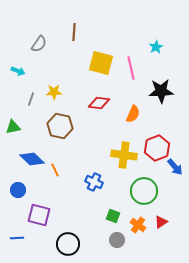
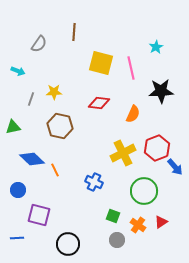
yellow cross: moved 1 px left, 2 px up; rotated 35 degrees counterclockwise
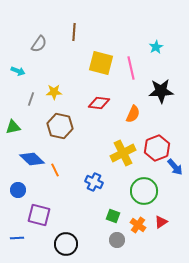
black circle: moved 2 px left
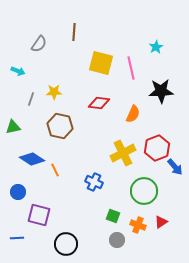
blue diamond: rotated 10 degrees counterclockwise
blue circle: moved 2 px down
orange cross: rotated 14 degrees counterclockwise
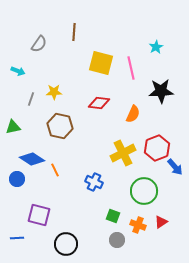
blue circle: moved 1 px left, 13 px up
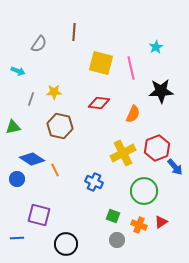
orange cross: moved 1 px right
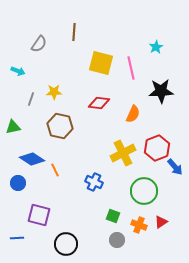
blue circle: moved 1 px right, 4 px down
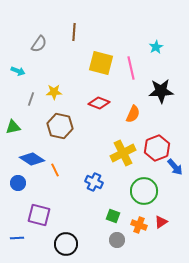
red diamond: rotated 15 degrees clockwise
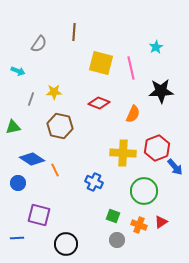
yellow cross: rotated 30 degrees clockwise
